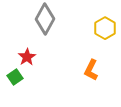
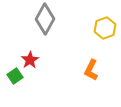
yellow hexagon: rotated 10 degrees clockwise
red star: moved 3 px right, 3 px down
green square: moved 1 px up
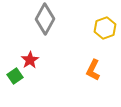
orange L-shape: moved 2 px right
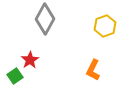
yellow hexagon: moved 2 px up
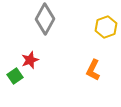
yellow hexagon: moved 1 px right, 1 px down
red star: rotated 12 degrees clockwise
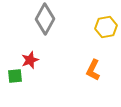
yellow hexagon: rotated 10 degrees clockwise
green square: rotated 28 degrees clockwise
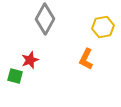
yellow hexagon: moved 3 px left
orange L-shape: moved 7 px left, 11 px up
green square: rotated 21 degrees clockwise
